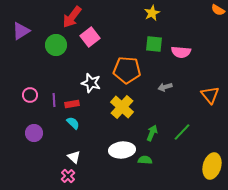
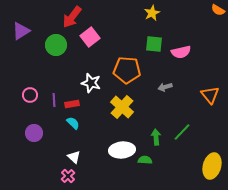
pink semicircle: rotated 18 degrees counterclockwise
green arrow: moved 4 px right, 4 px down; rotated 28 degrees counterclockwise
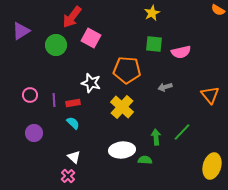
pink square: moved 1 px right, 1 px down; rotated 24 degrees counterclockwise
red rectangle: moved 1 px right, 1 px up
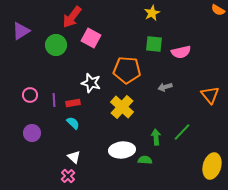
purple circle: moved 2 px left
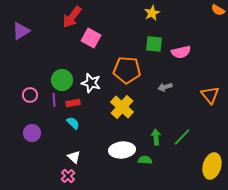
green circle: moved 6 px right, 35 px down
green line: moved 5 px down
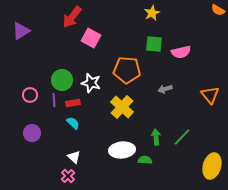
gray arrow: moved 2 px down
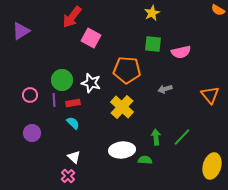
green square: moved 1 px left
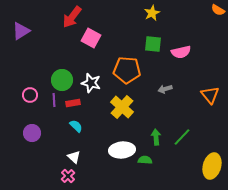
cyan semicircle: moved 3 px right, 3 px down
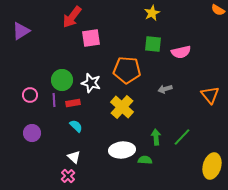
pink square: rotated 36 degrees counterclockwise
